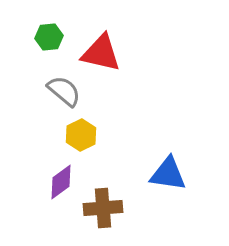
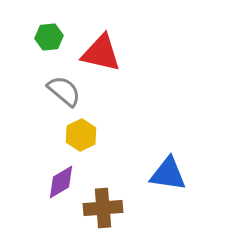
purple diamond: rotated 6 degrees clockwise
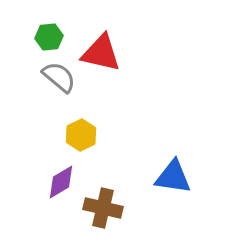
gray semicircle: moved 5 px left, 14 px up
blue triangle: moved 5 px right, 3 px down
brown cross: rotated 18 degrees clockwise
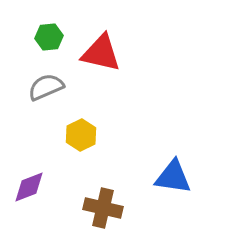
gray semicircle: moved 13 px left, 10 px down; rotated 63 degrees counterclockwise
purple diamond: moved 32 px left, 5 px down; rotated 9 degrees clockwise
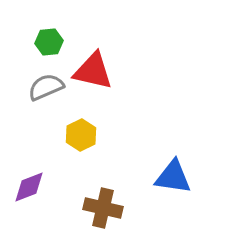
green hexagon: moved 5 px down
red triangle: moved 8 px left, 18 px down
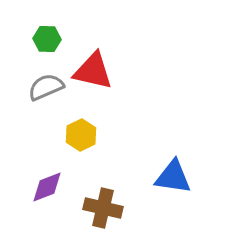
green hexagon: moved 2 px left, 3 px up; rotated 8 degrees clockwise
purple diamond: moved 18 px right
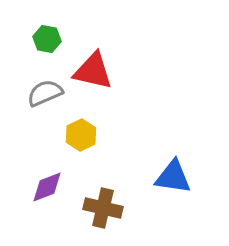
green hexagon: rotated 8 degrees clockwise
gray semicircle: moved 1 px left, 6 px down
